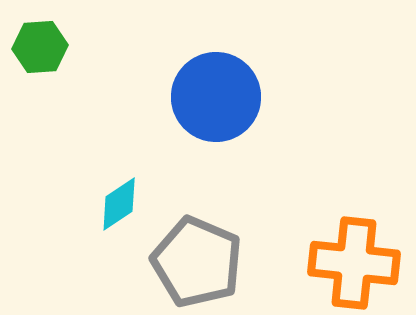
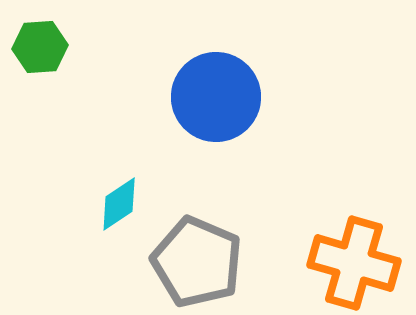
orange cross: rotated 10 degrees clockwise
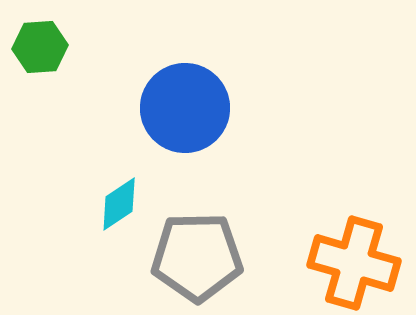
blue circle: moved 31 px left, 11 px down
gray pentagon: moved 5 px up; rotated 24 degrees counterclockwise
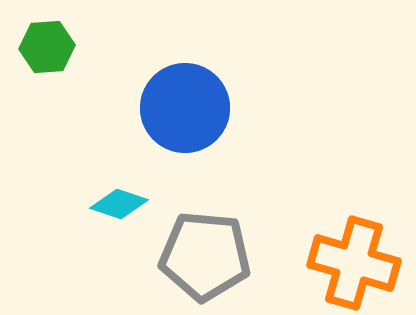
green hexagon: moved 7 px right
cyan diamond: rotated 52 degrees clockwise
gray pentagon: moved 8 px right, 1 px up; rotated 6 degrees clockwise
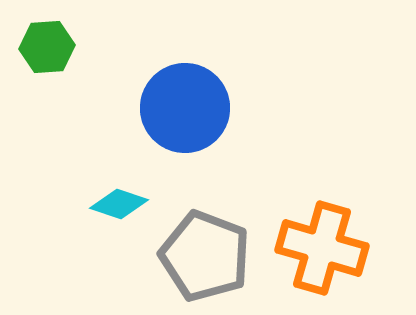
gray pentagon: rotated 16 degrees clockwise
orange cross: moved 32 px left, 15 px up
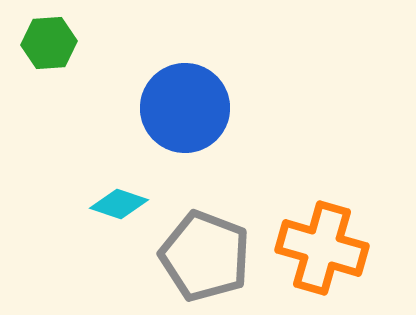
green hexagon: moved 2 px right, 4 px up
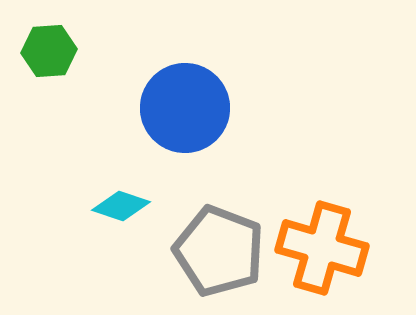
green hexagon: moved 8 px down
cyan diamond: moved 2 px right, 2 px down
gray pentagon: moved 14 px right, 5 px up
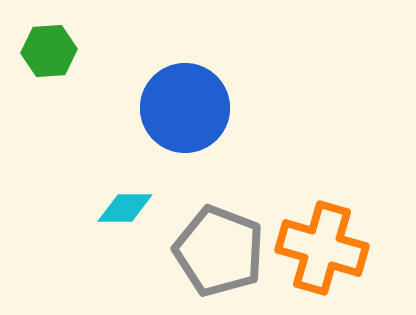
cyan diamond: moved 4 px right, 2 px down; rotated 18 degrees counterclockwise
